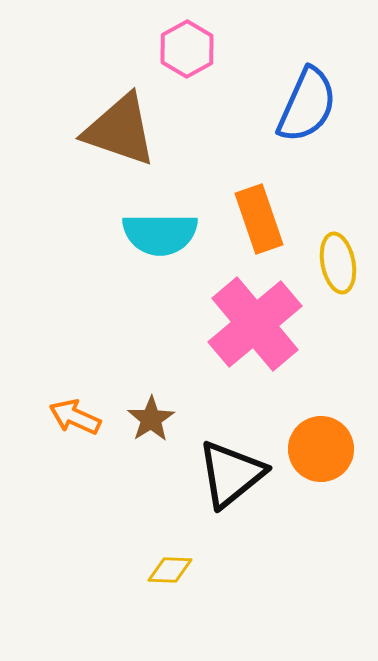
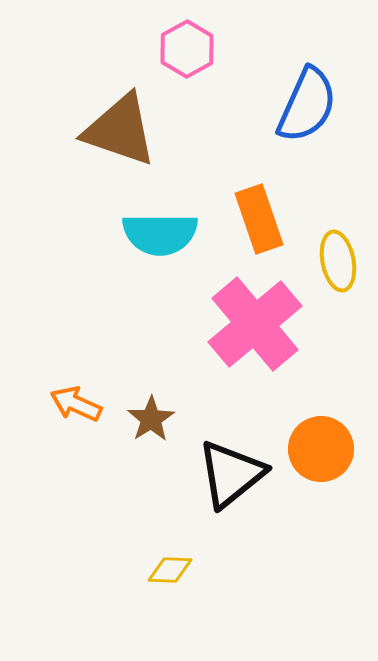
yellow ellipse: moved 2 px up
orange arrow: moved 1 px right, 13 px up
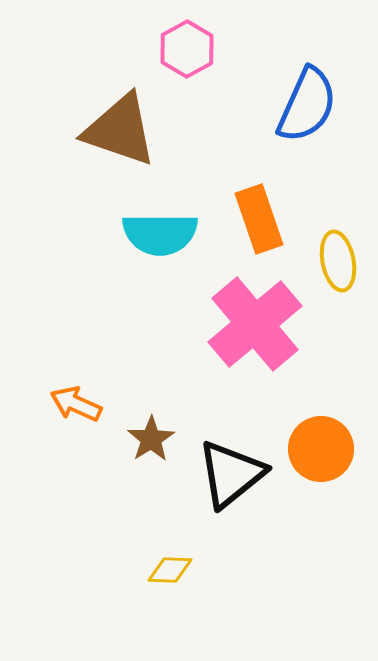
brown star: moved 20 px down
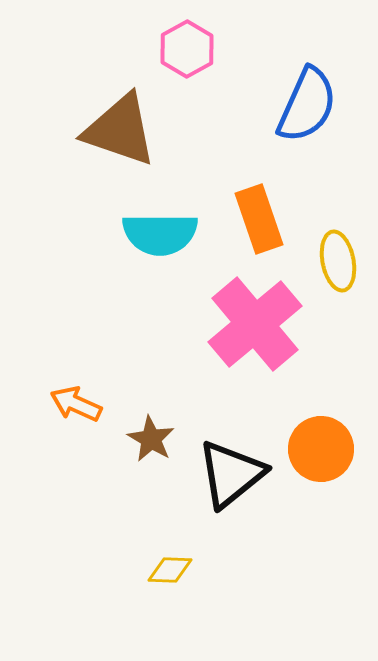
brown star: rotated 9 degrees counterclockwise
